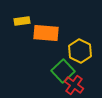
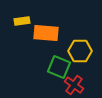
yellow hexagon: rotated 25 degrees counterclockwise
green square: moved 4 px left, 4 px up; rotated 25 degrees counterclockwise
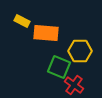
yellow rectangle: rotated 35 degrees clockwise
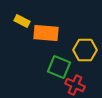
yellow hexagon: moved 5 px right, 1 px up
red cross: moved 1 px right; rotated 12 degrees counterclockwise
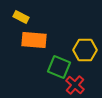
yellow rectangle: moved 1 px left, 4 px up
orange rectangle: moved 12 px left, 7 px down
red cross: rotated 18 degrees clockwise
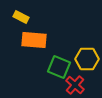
yellow hexagon: moved 2 px right, 9 px down
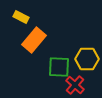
orange rectangle: rotated 55 degrees counterclockwise
green square: rotated 20 degrees counterclockwise
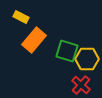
green square: moved 8 px right, 16 px up; rotated 15 degrees clockwise
red cross: moved 6 px right
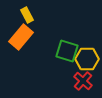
yellow rectangle: moved 6 px right, 2 px up; rotated 35 degrees clockwise
orange rectangle: moved 13 px left, 3 px up
red cross: moved 2 px right, 4 px up
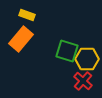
yellow rectangle: rotated 42 degrees counterclockwise
orange rectangle: moved 2 px down
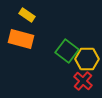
yellow rectangle: rotated 14 degrees clockwise
orange rectangle: rotated 65 degrees clockwise
green square: rotated 20 degrees clockwise
